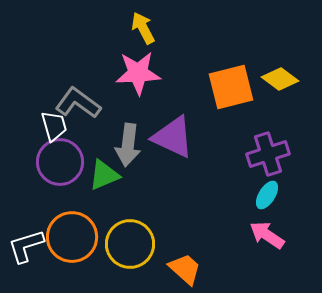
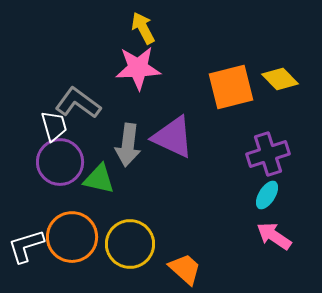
pink star: moved 5 px up
yellow diamond: rotated 9 degrees clockwise
green triangle: moved 5 px left, 4 px down; rotated 36 degrees clockwise
pink arrow: moved 7 px right, 1 px down
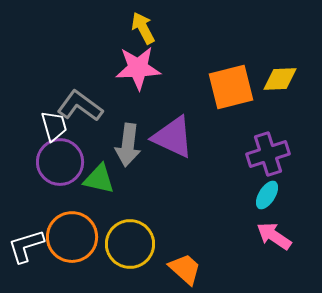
yellow diamond: rotated 48 degrees counterclockwise
gray L-shape: moved 2 px right, 3 px down
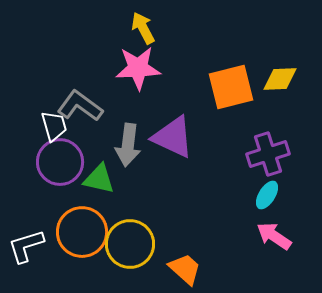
orange circle: moved 10 px right, 5 px up
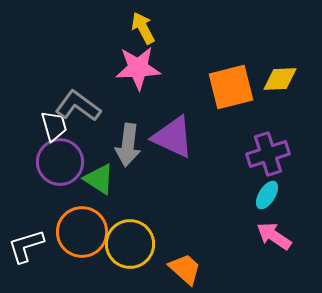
gray L-shape: moved 2 px left
green triangle: rotated 20 degrees clockwise
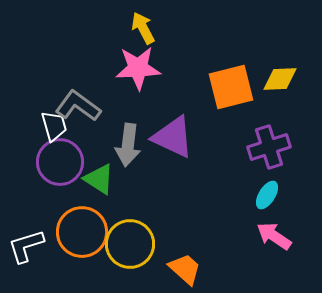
purple cross: moved 1 px right, 7 px up
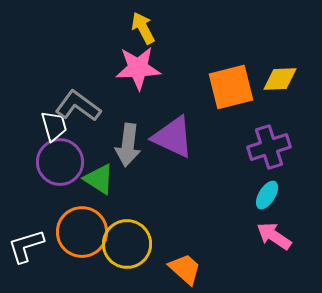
yellow circle: moved 3 px left
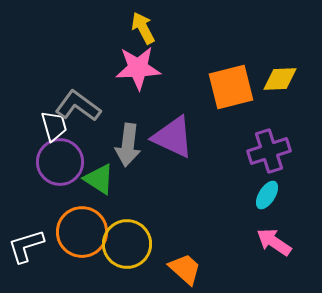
purple cross: moved 4 px down
pink arrow: moved 6 px down
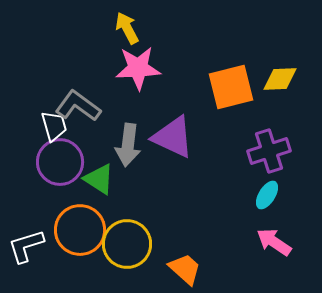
yellow arrow: moved 16 px left
orange circle: moved 2 px left, 2 px up
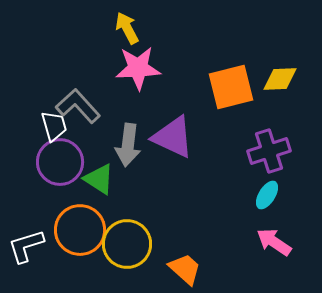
gray L-shape: rotated 12 degrees clockwise
